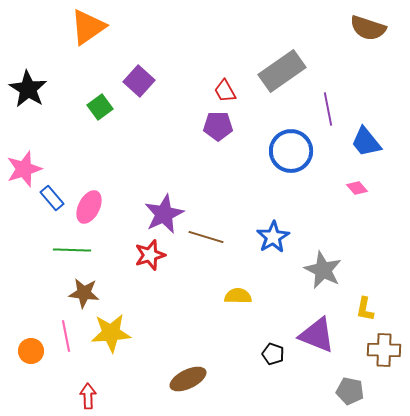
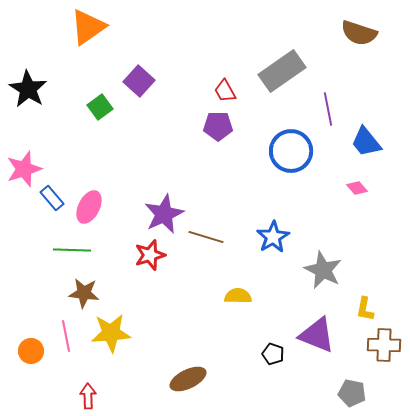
brown semicircle: moved 9 px left, 5 px down
brown cross: moved 5 px up
gray pentagon: moved 2 px right, 2 px down
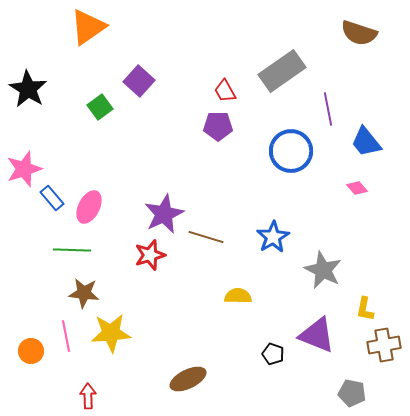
brown cross: rotated 12 degrees counterclockwise
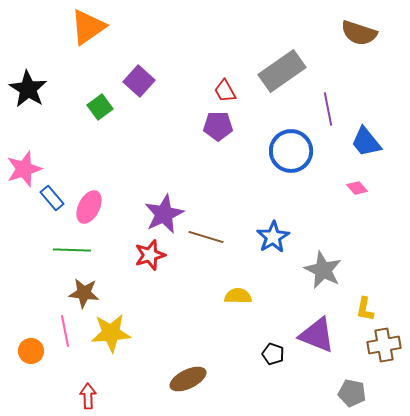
pink line: moved 1 px left, 5 px up
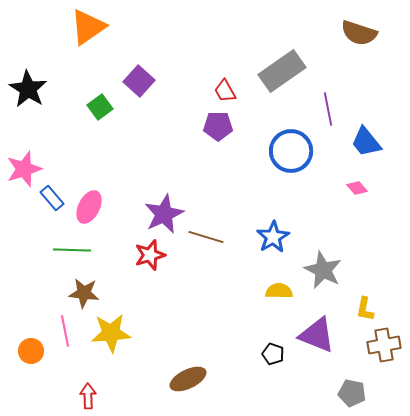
yellow semicircle: moved 41 px right, 5 px up
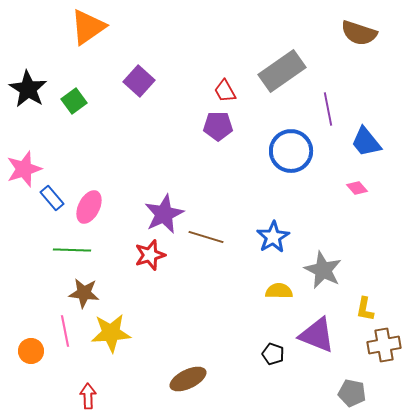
green square: moved 26 px left, 6 px up
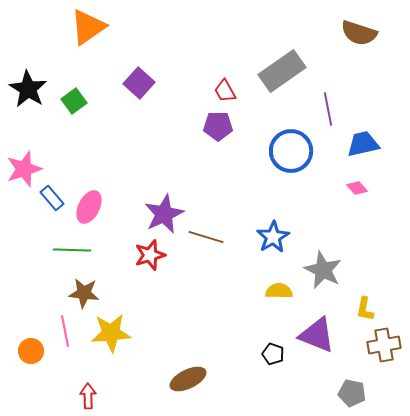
purple square: moved 2 px down
blue trapezoid: moved 3 px left, 2 px down; rotated 116 degrees clockwise
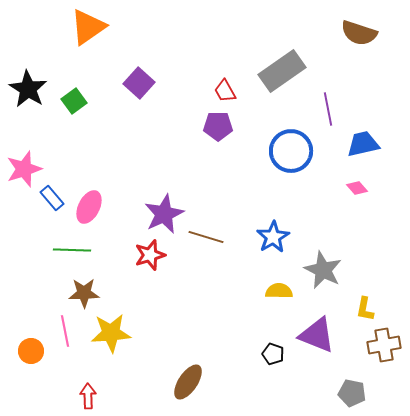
brown star: rotated 8 degrees counterclockwise
brown ellipse: moved 3 px down; rotated 30 degrees counterclockwise
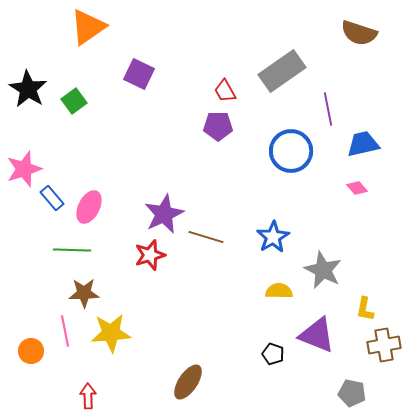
purple square: moved 9 px up; rotated 16 degrees counterclockwise
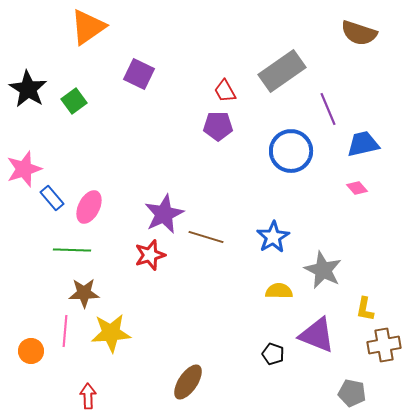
purple line: rotated 12 degrees counterclockwise
pink line: rotated 16 degrees clockwise
